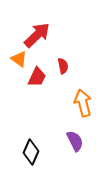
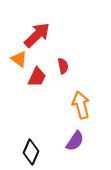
orange arrow: moved 2 px left, 2 px down
purple semicircle: rotated 60 degrees clockwise
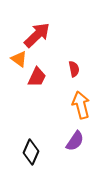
red semicircle: moved 11 px right, 3 px down
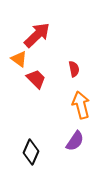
red trapezoid: moved 1 px left, 2 px down; rotated 70 degrees counterclockwise
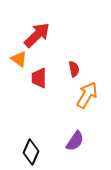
red trapezoid: moved 3 px right, 1 px up; rotated 135 degrees counterclockwise
orange arrow: moved 6 px right, 10 px up; rotated 44 degrees clockwise
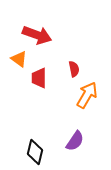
red arrow: rotated 64 degrees clockwise
black diamond: moved 4 px right; rotated 10 degrees counterclockwise
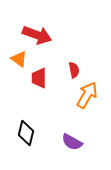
red semicircle: moved 1 px down
purple semicircle: moved 3 px left, 1 px down; rotated 85 degrees clockwise
black diamond: moved 9 px left, 19 px up
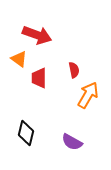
orange arrow: moved 1 px right
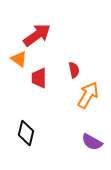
red arrow: rotated 56 degrees counterclockwise
purple semicircle: moved 20 px right
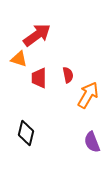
orange triangle: rotated 18 degrees counterclockwise
red semicircle: moved 6 px left, 5 px down
purple semicircle: rotated 40 degrees clockwise
